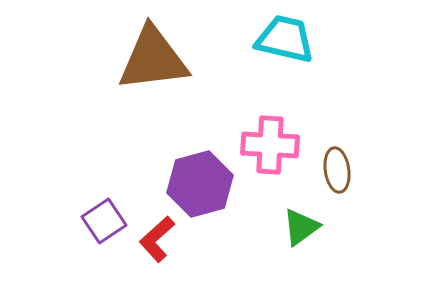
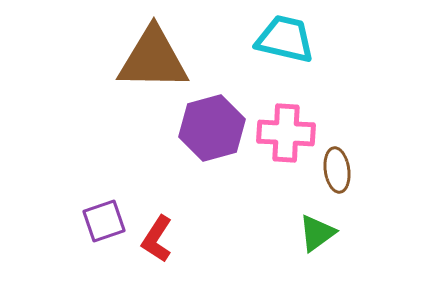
brown triangle: rotated 8 degrees clockwise
pink cross: moved 16 px right, 12 px up
purple hexagon: moved 12 px right, 56 px up
purple square: rotated 15 degrees clockwise
green triangle: moved 16 px right, 6 px down
red L-shape: rotated 15 degrees counterclockwise
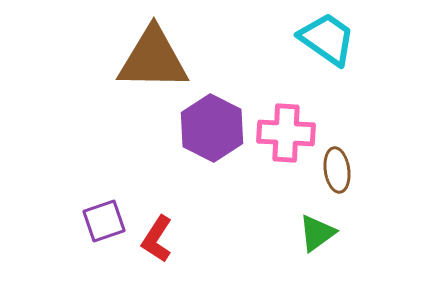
cyan trapezoid: moved 42 px right; rotated 22 degrees clockwise
purple hexagon: rotated 18 degrees counterclockwise
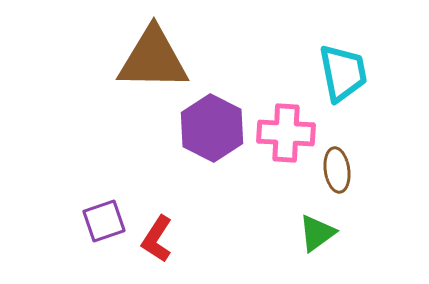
cyan trapezoid: moved 16 px right, 34 px down; rotated 44 degrees clockwise
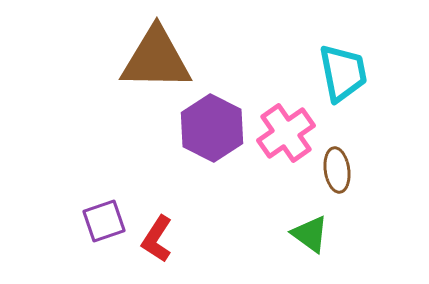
brown triangle: moved 3 px right
pink cross: rotated 38 degrees counterclockwise
green triangle: moved 7 px left, 1 px down; rotated 48 degrees counterclockwise
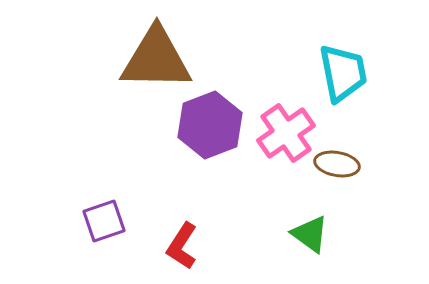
purple hexagon: moved 2 px left, 3 px up; rotated 12 degrees clockwise
brown ellipse: moved 6 px up; rotated 72 degrees counterclockwise
red L-shape: moved 25 px right, 7 px down
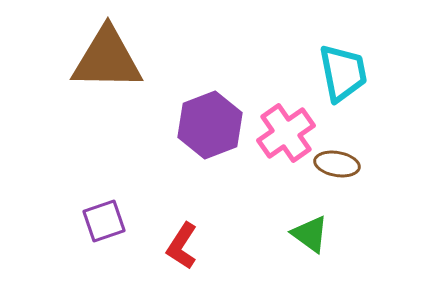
brown triangle: moved 49 px left
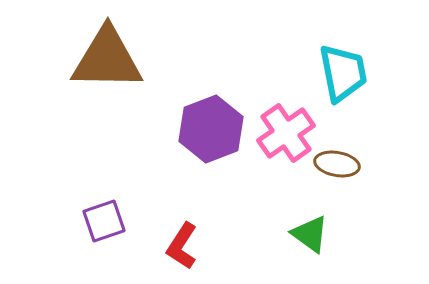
purple hexagon: moved 1 px right, 4 px down
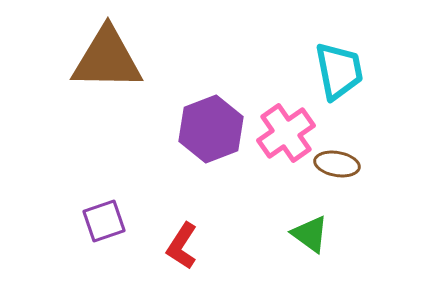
cyan trapezoid: moved 4 px left, 2 px up
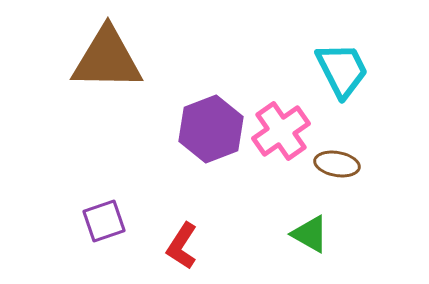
cyan trapezoid: moved 3 px right, 1 px up; rotated 16 degrees counterclockwise
pink cross: moved 5 px left, 2 px up
green triangle: rotated 6 degrees counterclockwise
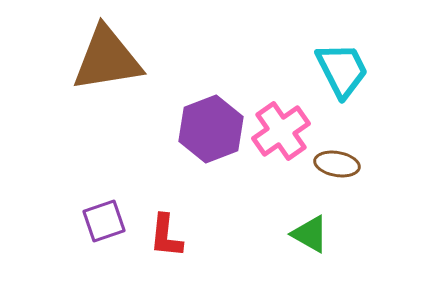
brown triangle: rotated 10 degrees counterclockwise
red L-shape: moved 16 px left, 10 px up; rotated 27 degrees counterclockwise
